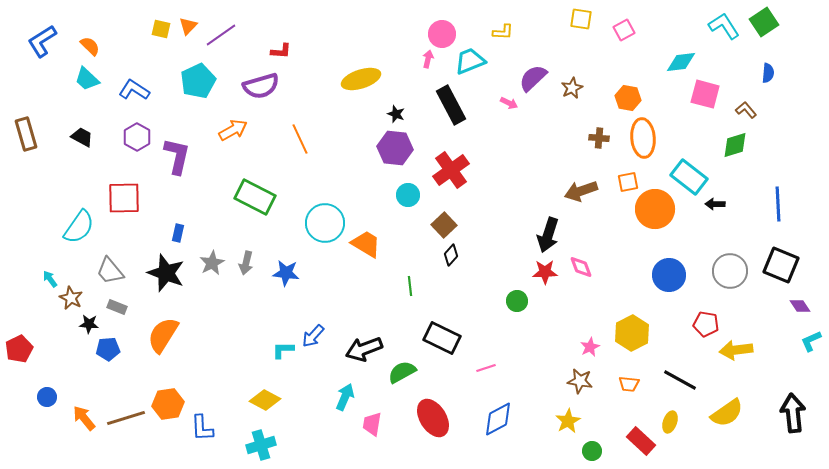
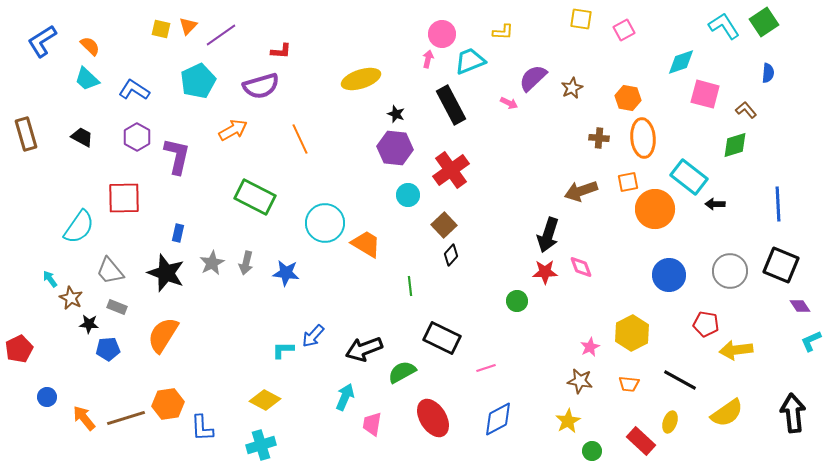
cyan diamond at (681, 62): rotated 12 degrees counterclockwise
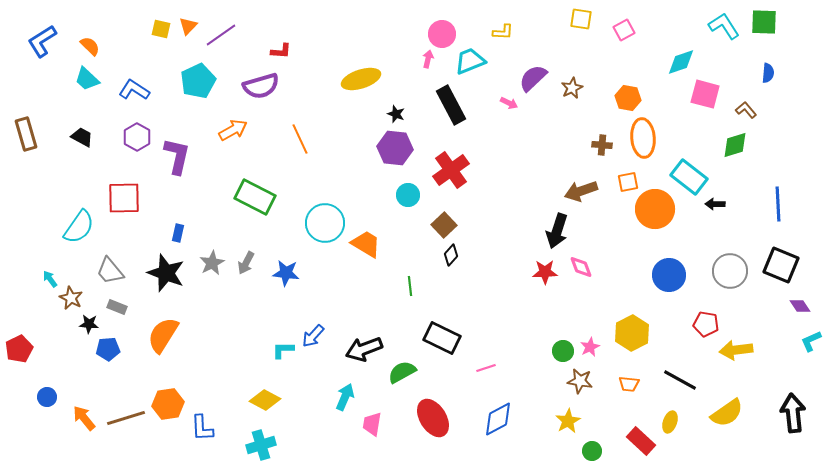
green square at (764, 22): rotated 36 degrees clockwise
brown cross at (599, 138): moved 3 px right, 7 px down
black arrow at (548, 235): moved 9 px right, 4 px up
gray arrow at (246, 263): rotated 15 degrees clockwise
green circle at (517, 301): moved 46 px right, 50 px down
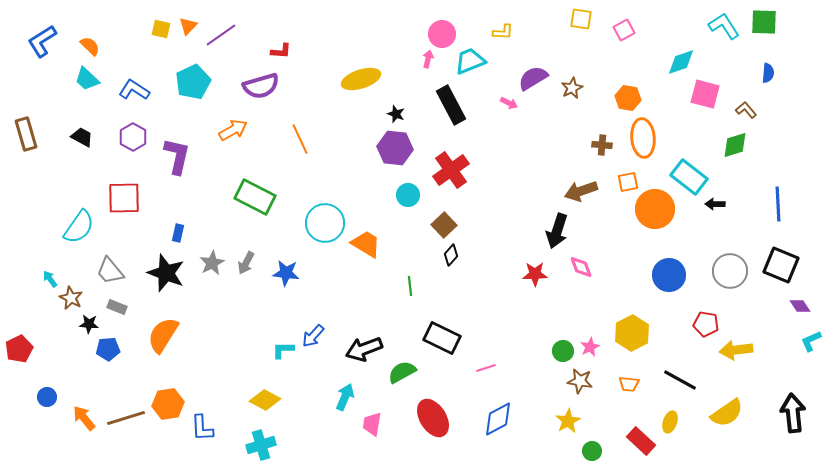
purple semicircle at (533, 78): rotated 12 degrees clockwise
cyan pentagon at (198, 81): moved 5 px left, 1 px down
purple hexagon at (137, 137): moved 4 px left
red star at (545, 272): moved 10 px left, 2 px down
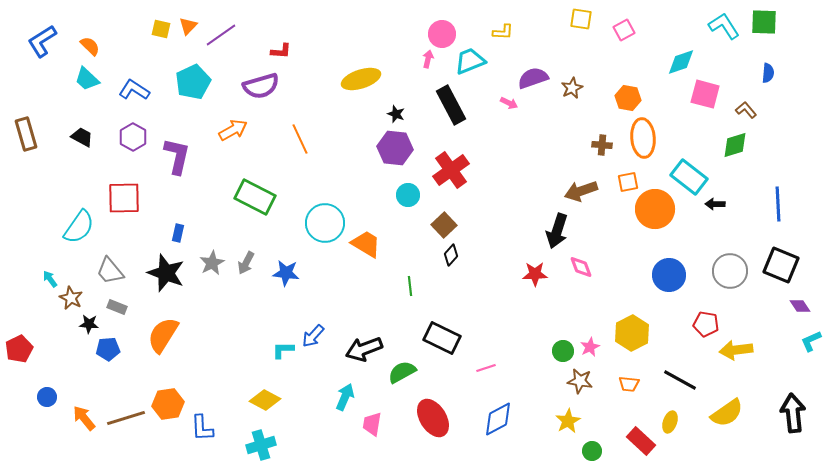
purple semicircle at (533, 78): rotated 12 degrees clockwise
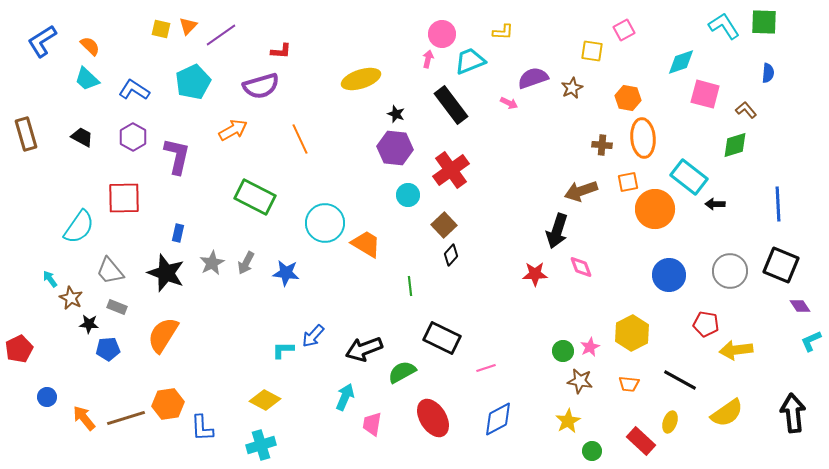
yellow square at (581, 19): moved 11 px right, 32 px down
black rectangle at (451, 105): rotated 9 degrees counterclockwise
